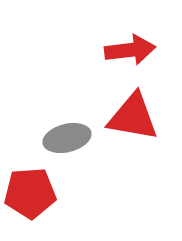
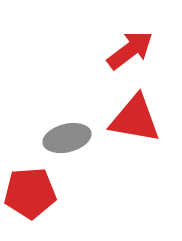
red arrow: rotated 30 degrees counterclockwise
red triangle: moved 2 px right, 2 px down
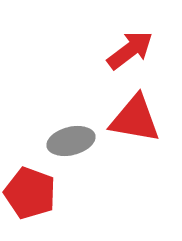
gray ellipse: moved 4 px right, 3 px down
red pentagon: rotated 24 degrees clockwise
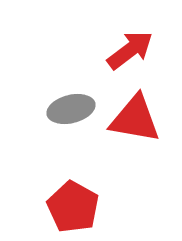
gray ellipse: moved 32 px up
red pentagon: moved 43 px right, 14 px down; rotated 9 degrees clockwise
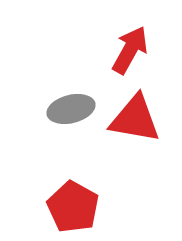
red arrow: rotated 24 degrees counterclockwise
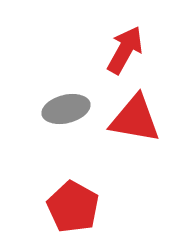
red arrow: moved 5 px left
gray ellipse: moved 5 px left
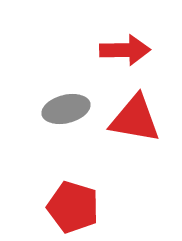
red arrow: rotated 60 degrees clockwise
red pentagon: rotated 12 degrees counterclockwise
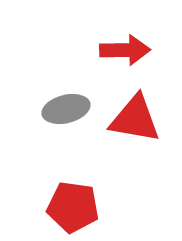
red pentagon: rotated 9 degrees counterclockwise
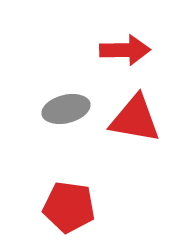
red pentagon: moved 4 px left
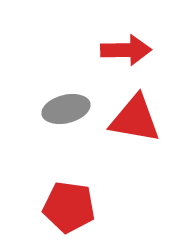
red arrow: moved 1 px right
